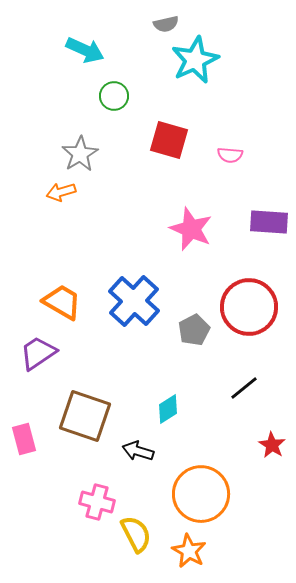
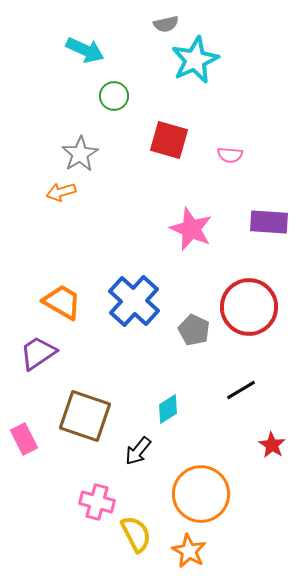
gray pentagon: rotated 20 degrees counterclockwise
black line: moved 3 px left, 2 px down; rotated 8 degrees clockwise
pink rectangle: rotated 12 degrees counterclockwise
black arrow: rotated 68 degrees counterclockwise
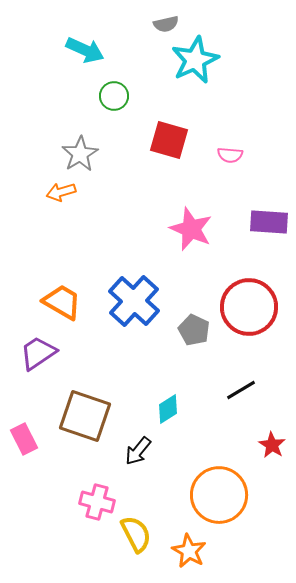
orange circle: moved 18 px right, 1 px down
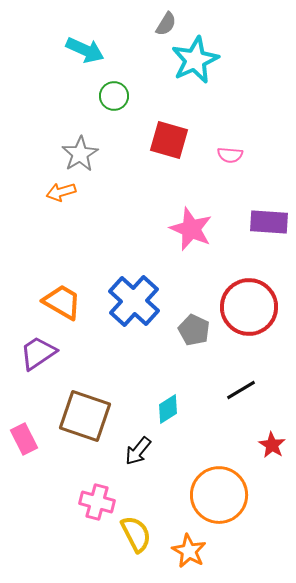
gray semicircle: rotated 45 degrees counterclockwise
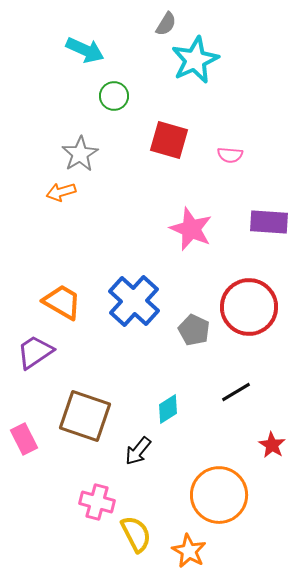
purple trapezoid: moved 3 px left, 1 px up
black line: moved 5 px left, 2 px down
